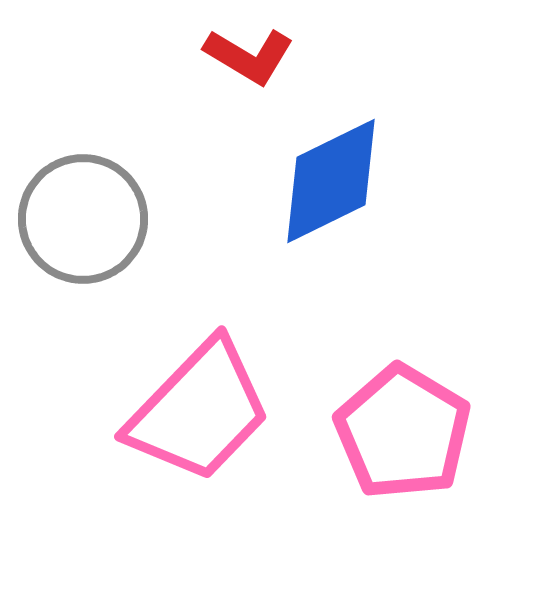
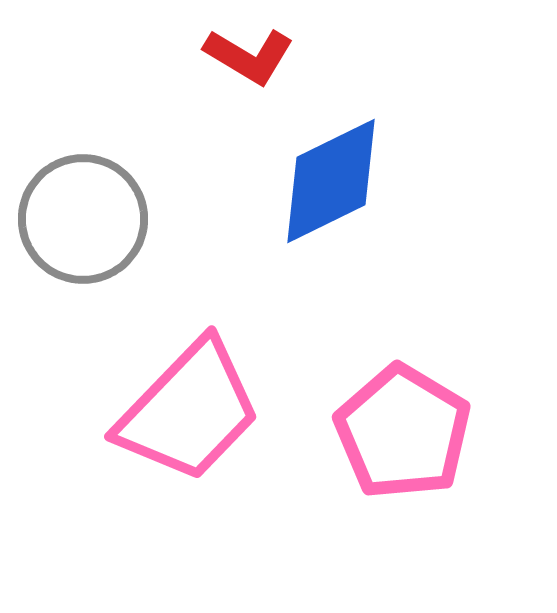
pink trapezoid: moved 10 px left
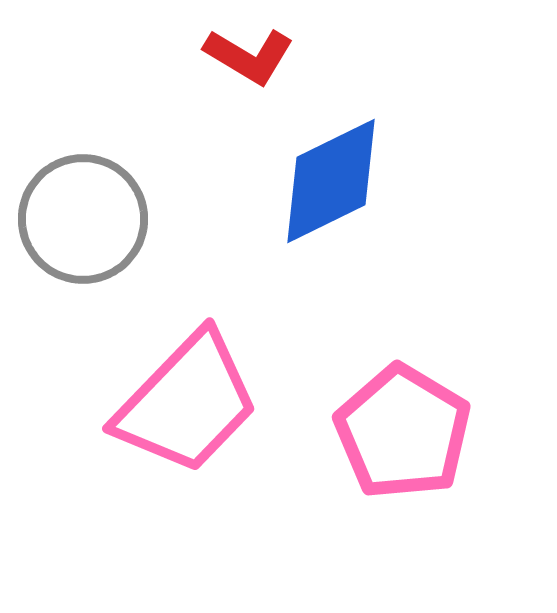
pink trapezoid: moved 2 px left, 8 px up
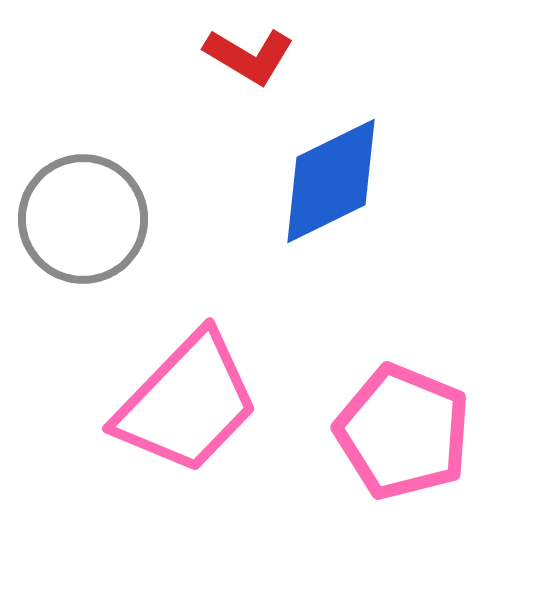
pink pentagon: rotated 9 degrees counterclockwise
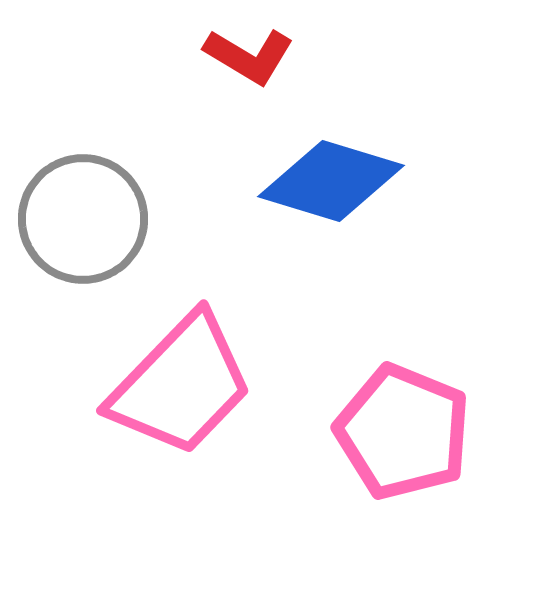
blue diamond: rotated 43 degrees clockwise
pink trapezoid: moved 6 px left, 18 px up
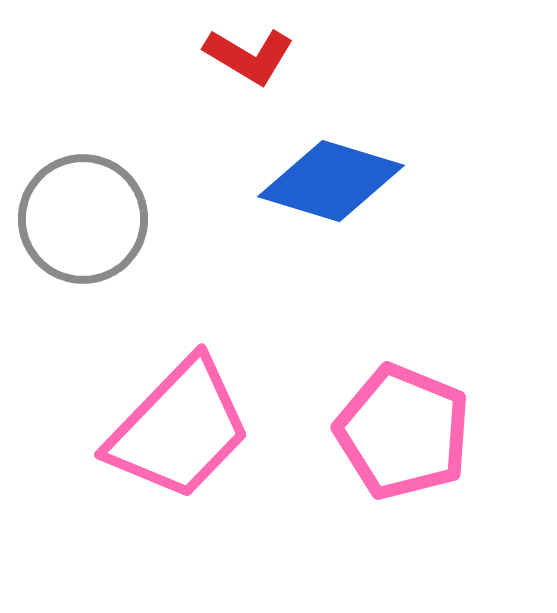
pink trapezoid: moved 2 px left, 44 px down
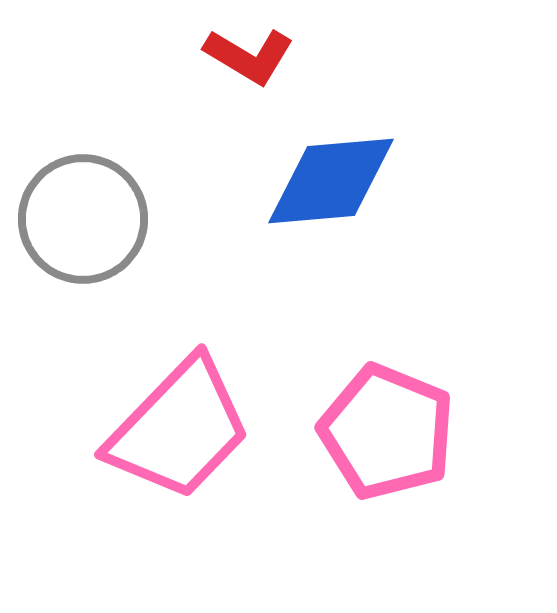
blue diamond: rotated 22 degrees counterclockwise
pink pentagon: moved 16 px left
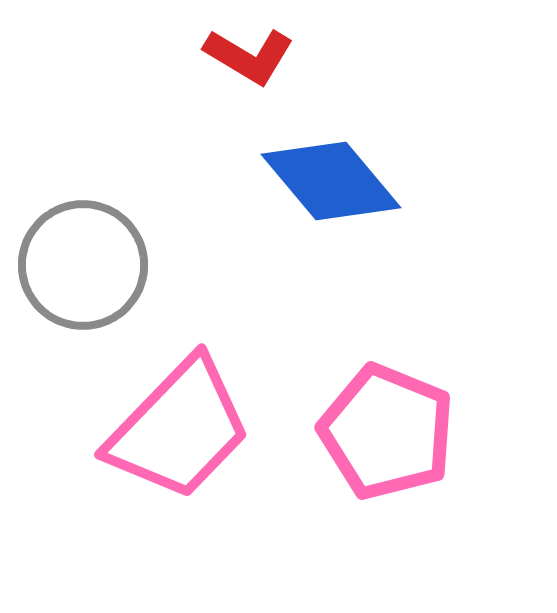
blue diamond: rotated 55 degrees clockwise
gray circle: moved 46 px down
